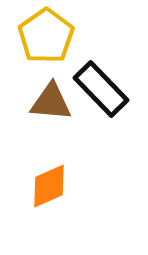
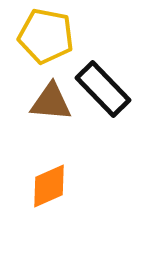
yellow pentagon: rotated 26 degrees counterclockwise
black rectangle: moved 2 px right
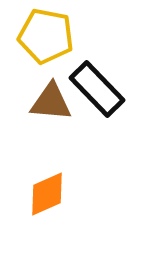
black rectangle: moved 6 px left
orange diamond: moved 2 px left, 8 px down
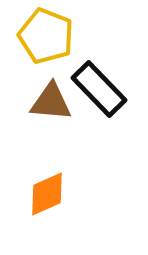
yellow pentagon: rotated 10 degrees clockwise
black rectangle: moved 2 px right
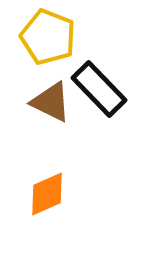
yellow pentagon: moved 2 px right, 1 px down
brown triangle: rotated 21 degrees clockwise
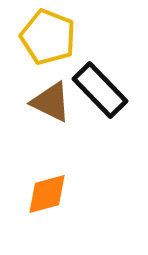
black rectangle: moved 1 px right, 1 px down
orange diamond: rotated 9 degrees clockwise
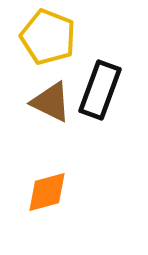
black rectangle: rotated 64 degrees clockwise
orange diamond: moved 2 px up
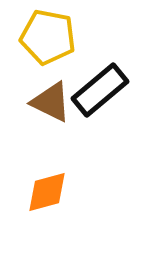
yellow pentagon: rotated 10 degrees counterclockwise
black rectangle: rotated 30 degrees clockwise
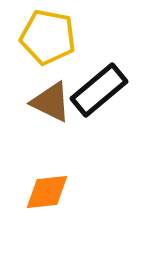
black rectangle: moved 1 px left
orange diamond: rotated 9 degrees clockwise
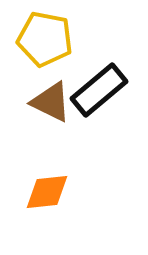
yellow pentagon: moved 3 px left, 2 px down
